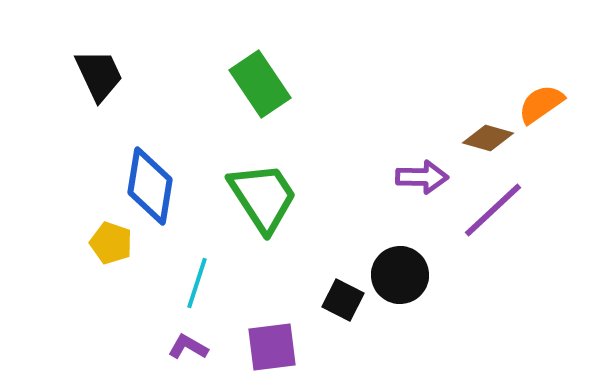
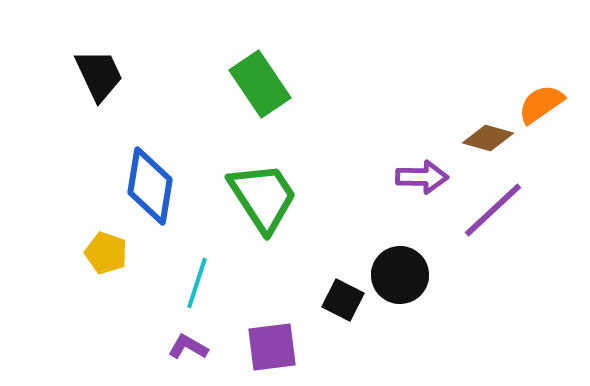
yellow pentagon: moved 5 px left, 10 px down
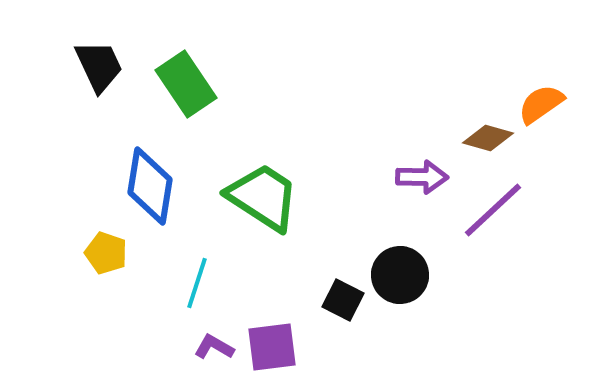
black trapezoid: moved 9 px up
green rectangle: moved 74 px left
green trapezoid: rotated 24 degrees counterclockwise
purple L-shape: moved 26 px right
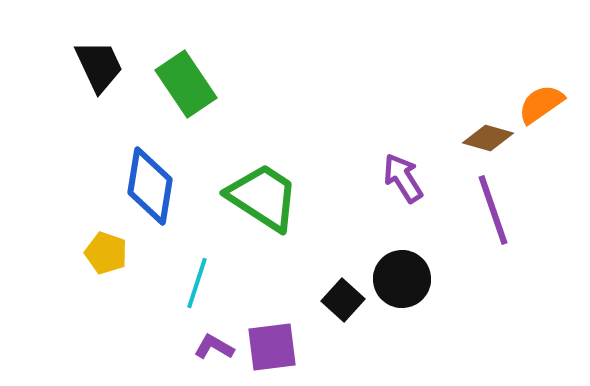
purple arrow: moved 19 px left, 1 px down; rotated 123 degrees counterclockwise
purple line: rotated 66 degrees counterclockwise
black circle: moved 2 px right, 4 px down
black square: rotated 15 degrees clockwise
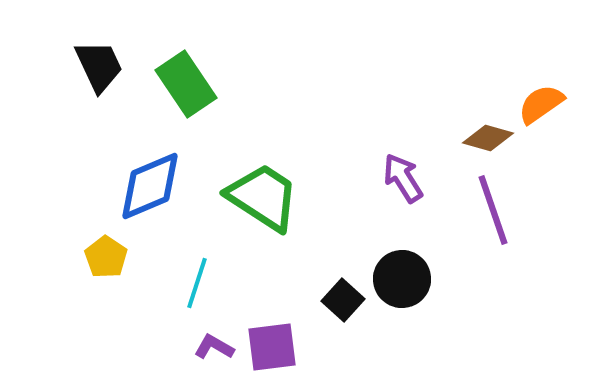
blue diamond: rotated 58 degrees clockwise
yellow pentagon: moved 4 px down; rotated 15 degrees clockwise
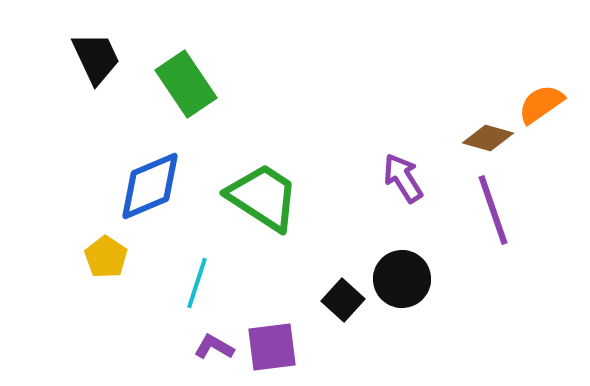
black trapezoid: moved 3 px left, 8 px up
